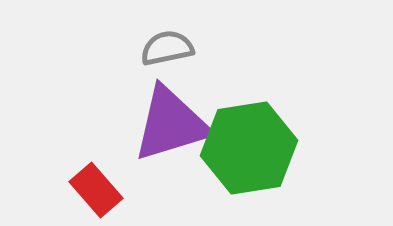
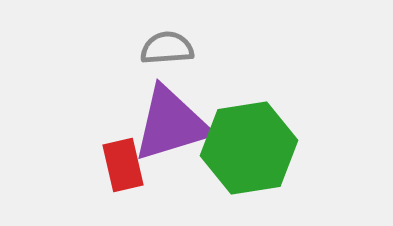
gray semicircle: rotated 8 degrees clockwise
red rectangle: moved 27 px right, 25 px up; rotated 28 degrees clockwise
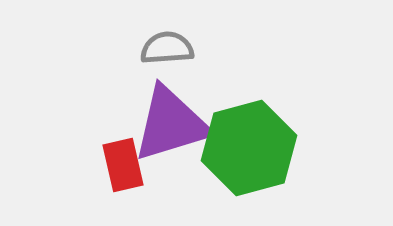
green hexagon: rotated 6 degrees counterclockwise
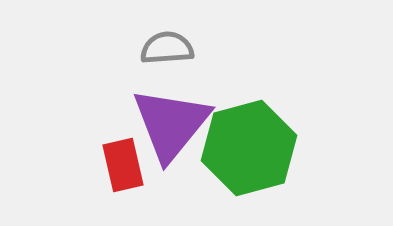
purple triangle: rotated 34 degrees counterclockwise
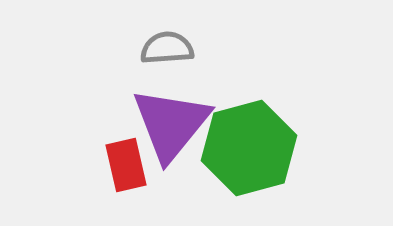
red rectangle: moved 3 px right
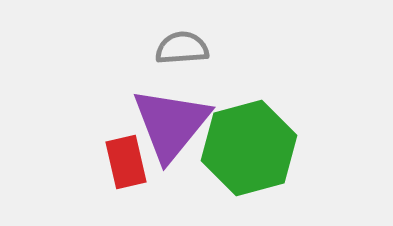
gray semicircle: moved 15 px right
red rectangle: moved 3 px up
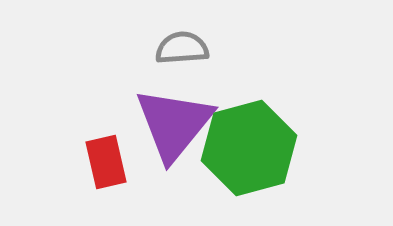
purple triangle: moved 3 px right
red rectangle: moved 20 px left
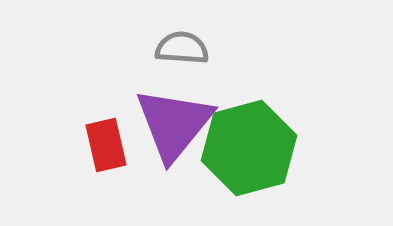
gray semicircle: rotated 8 degrees clockwise
red rectangle: moved 17 px up
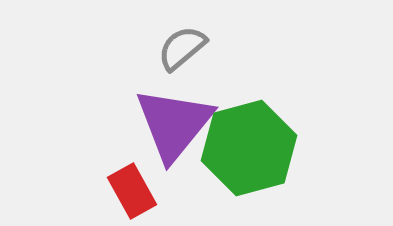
gray semicircle: rotated 44 degrees counterclockwise
red rectangle: moved 26 px right, 46 px down; rotated 16 degrees counterclockwise
